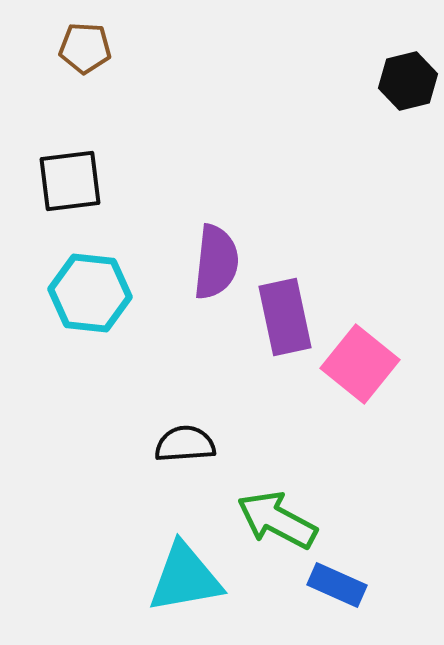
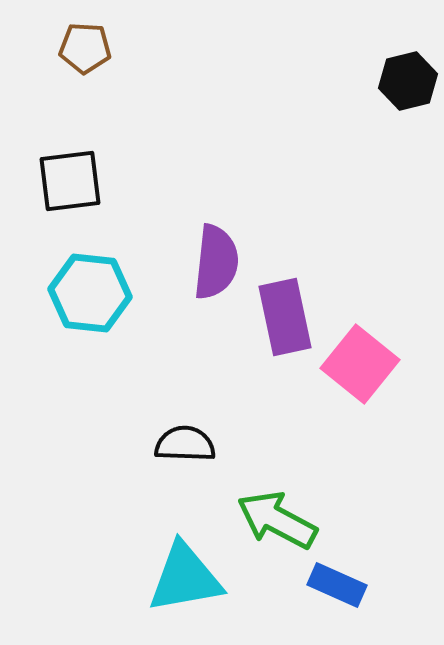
black semicircle: rotated 6 degrees clockwise
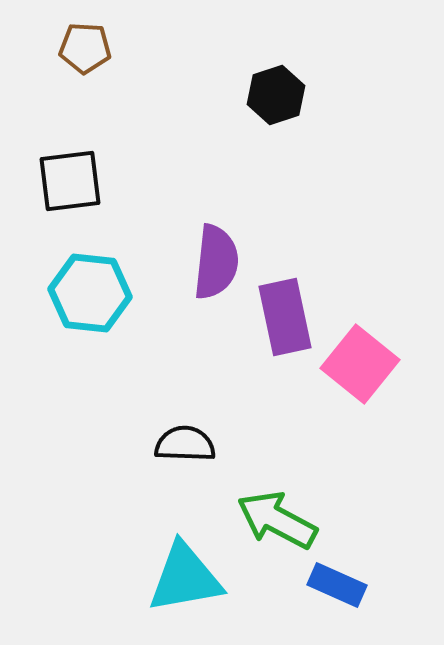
black hexagon: moved 132 px left, 14 px down; rotated 4 degrees counterclockwise
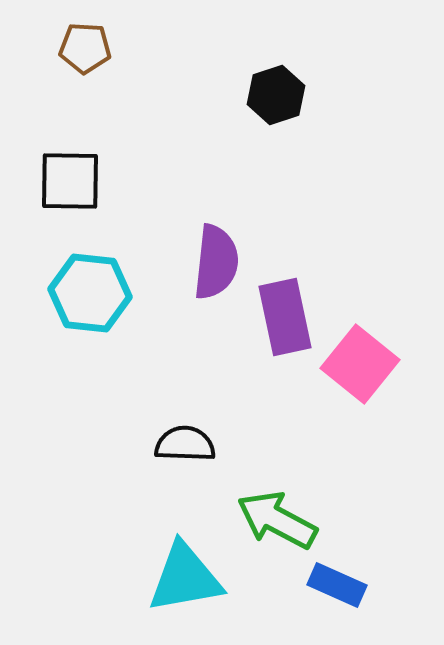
black square: rotated 8 degrees clockwise
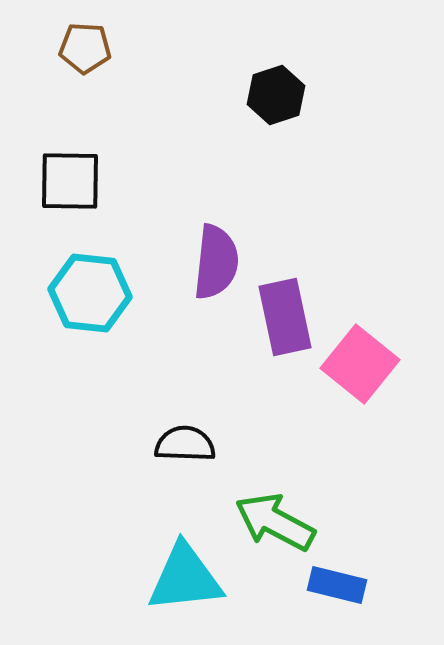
green arrow: moved 2 px left, 2 px down
cyan triangle: rotated 4 degrees clockwise
blue rectangle: rotated 10 degrees counterclockwise
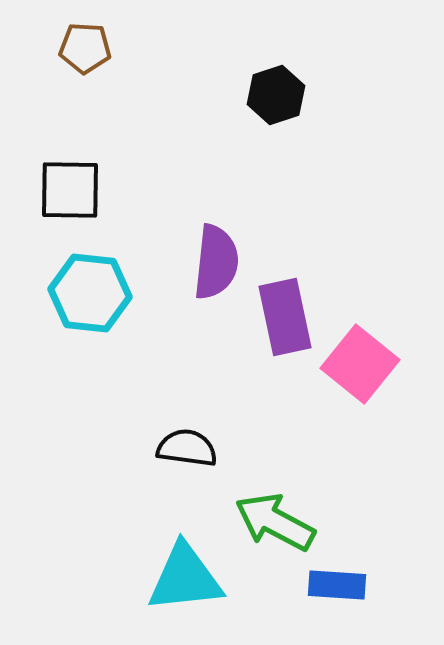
black square: moved 9 px down
black semicircle: moved 2 px right, 4 px down; rotated 6 degrees clockwise
blue rectangle: rotated 10 degrees counterclockwise
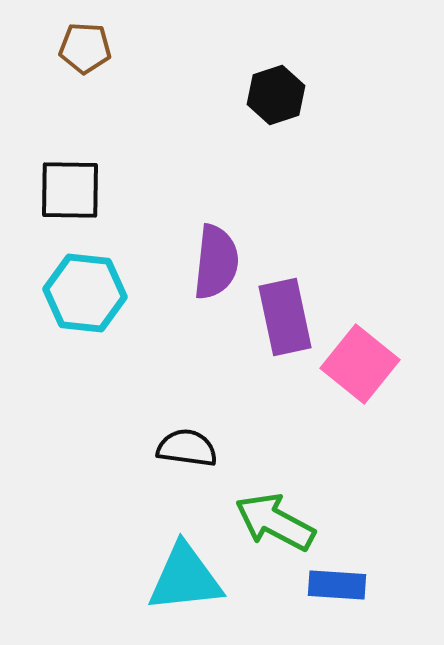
cyan hexagon: moved 5 px left
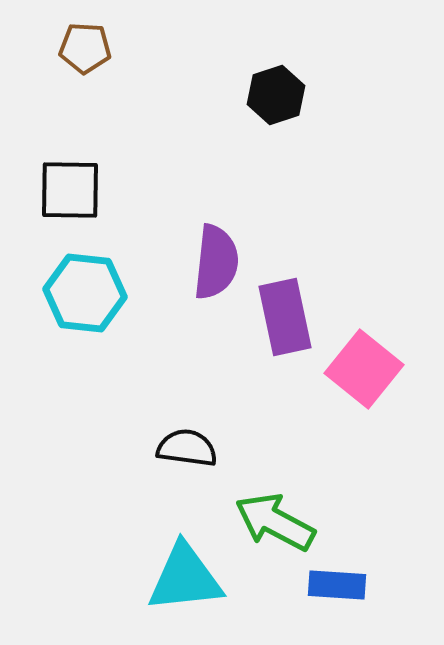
pink square: moved 4 px right, 5 px down
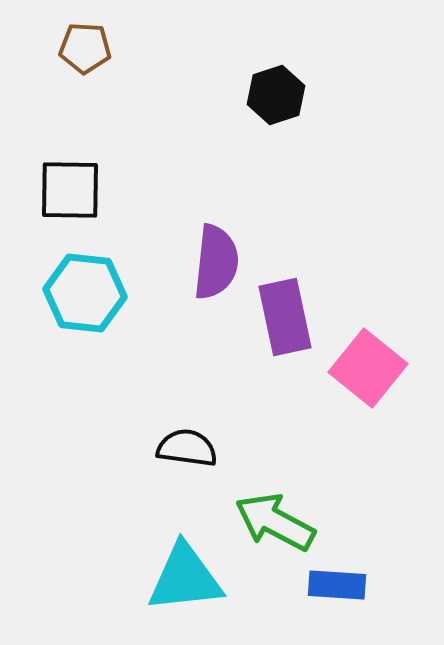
pink square: moved 4 px right, 1 px up
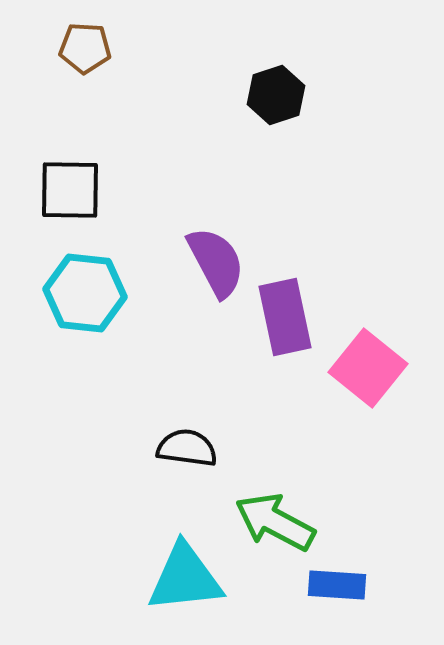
purple semicircle: rotated 34 degrees counterclockwise
